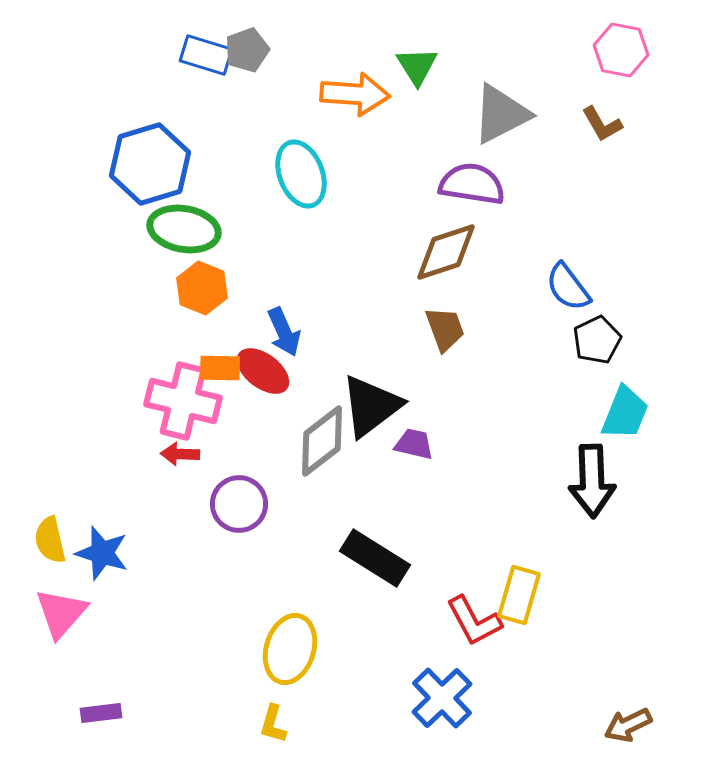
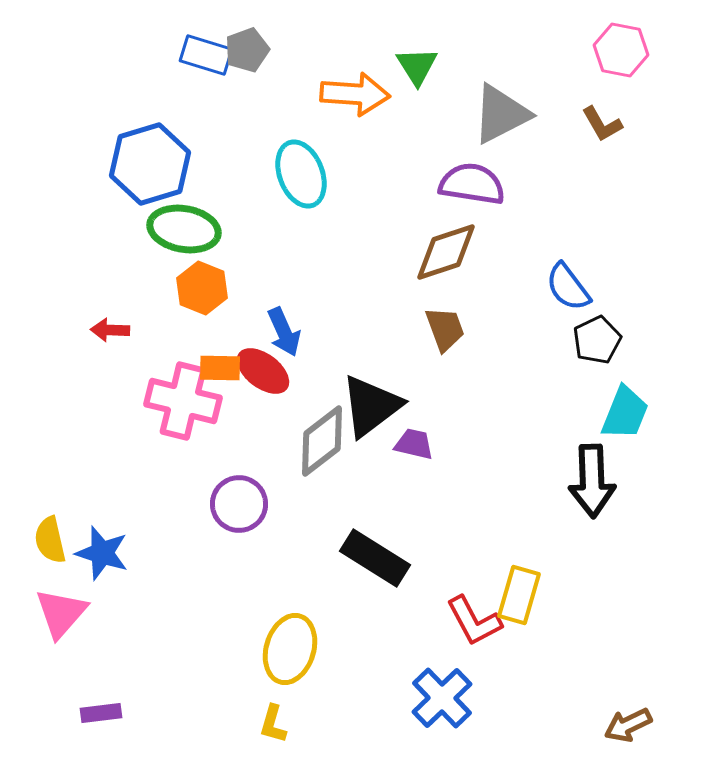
red arrow: moved 70 px left, 124 px up
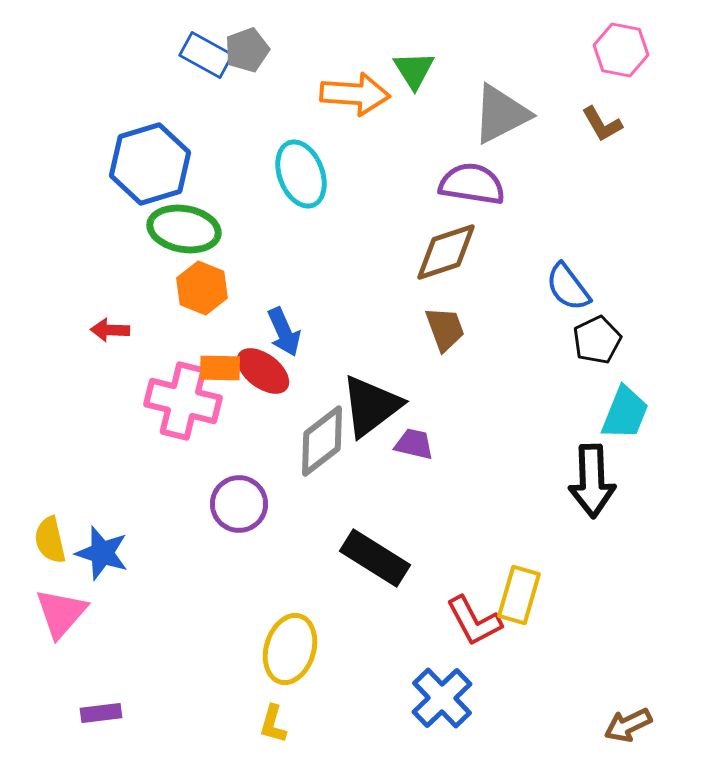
blue rectangle: rotated 12 degrees clockwise
green triangle: moved 3 px left, 4 px down
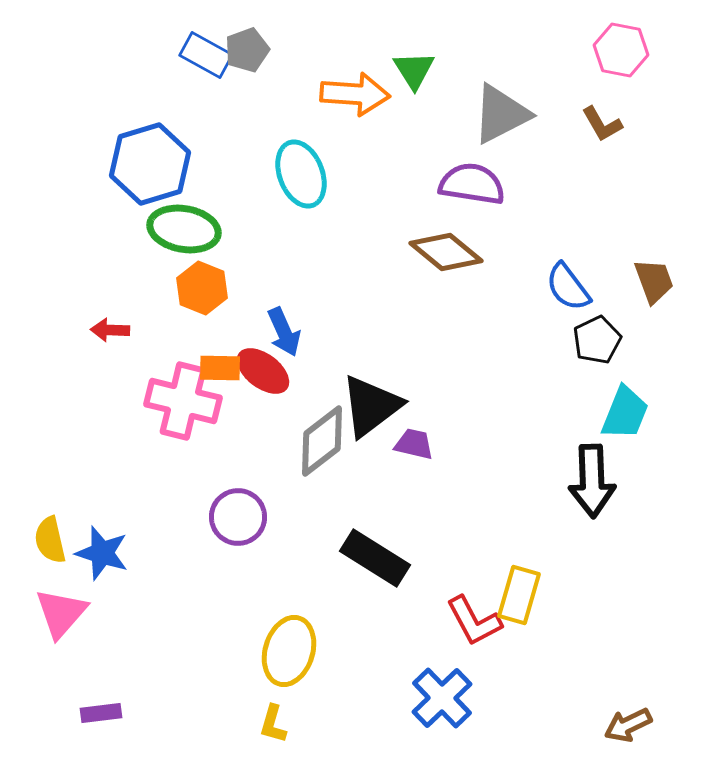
brown diamond: rotated 58 degrees clockwise
brown trapezoid: moved 209 px right, 48 px up
purple circle: moved 1 px left, 13 px down
yellow ellipse: moved 1 px left, 2 px down
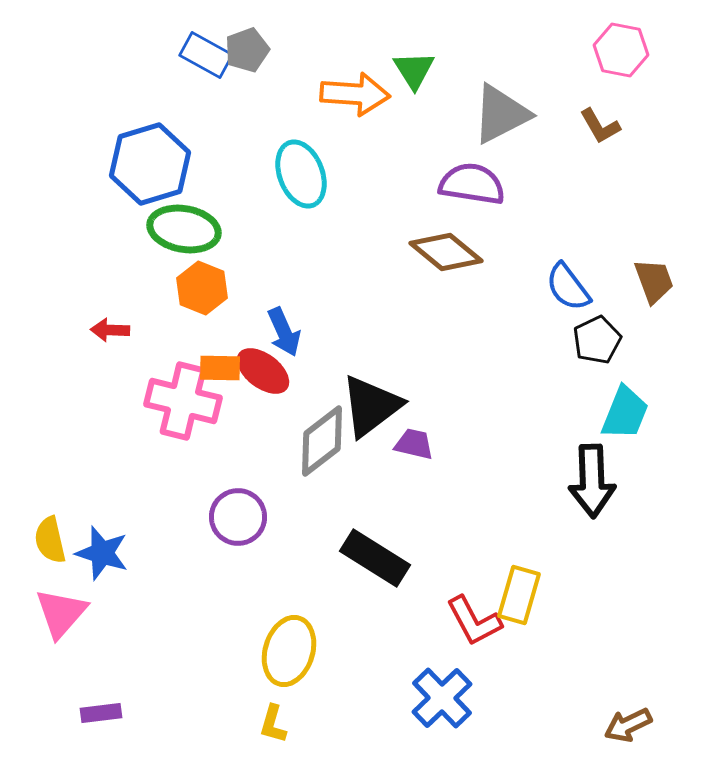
brown L-shape: moved 2 px left, 2 px down
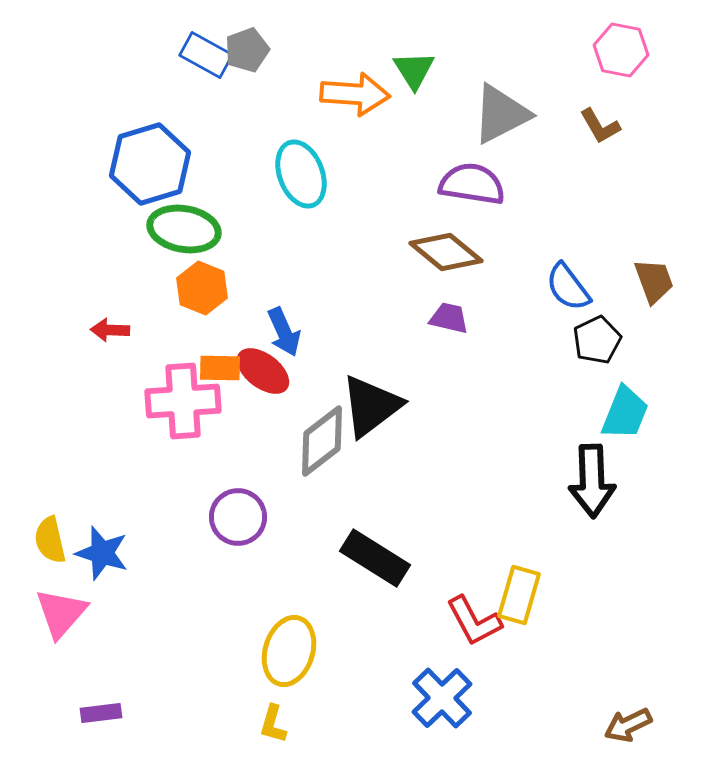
pink cross: rotated 18 degrees counterclockwise
purple trapezoid: moved 35 px right, 126 px up
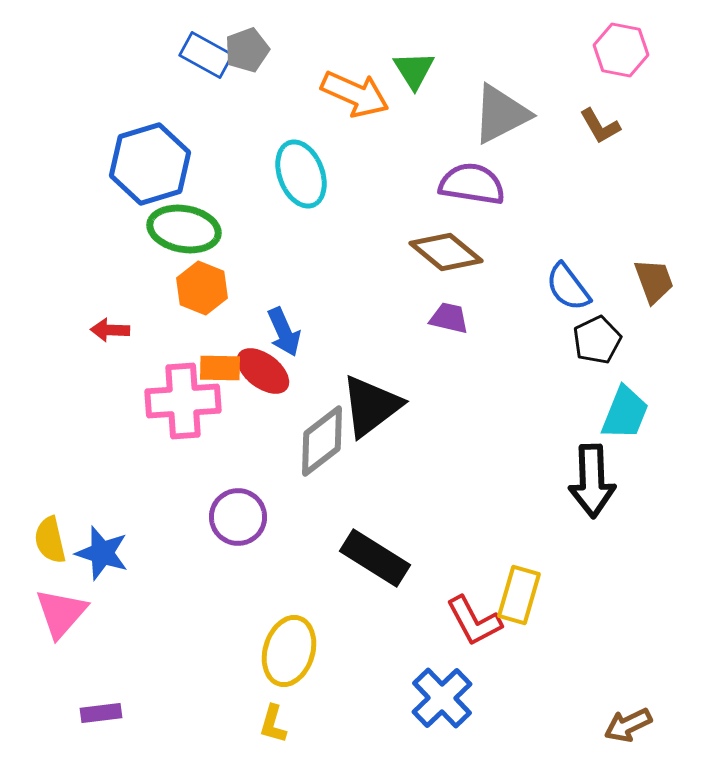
orange arrow: rotated 20 degrees clockwise
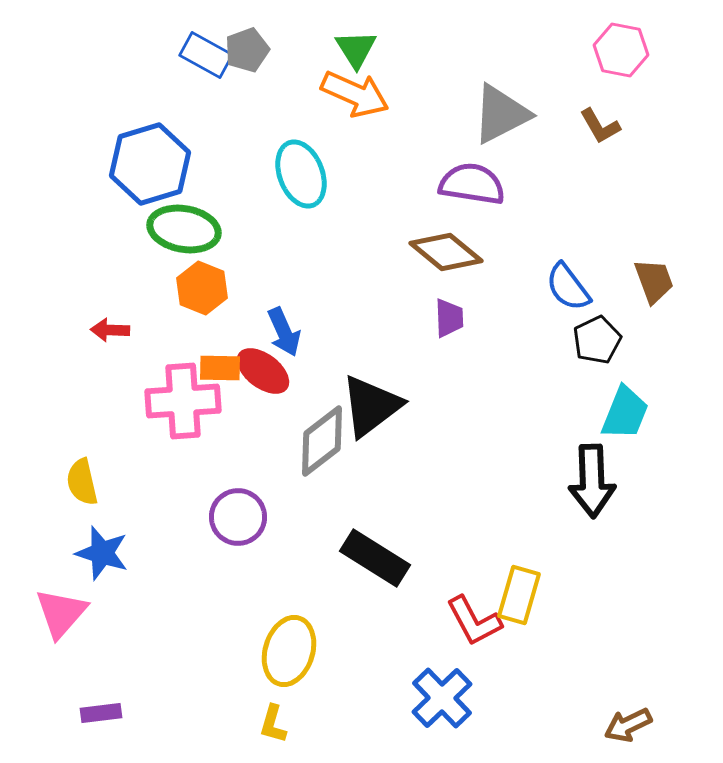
green triangle: moved 58 px left, 21 px up
purple trapezoid: rotated 75 degrees clockwise
yellow semicircle: moved 32 px right, 58 px up
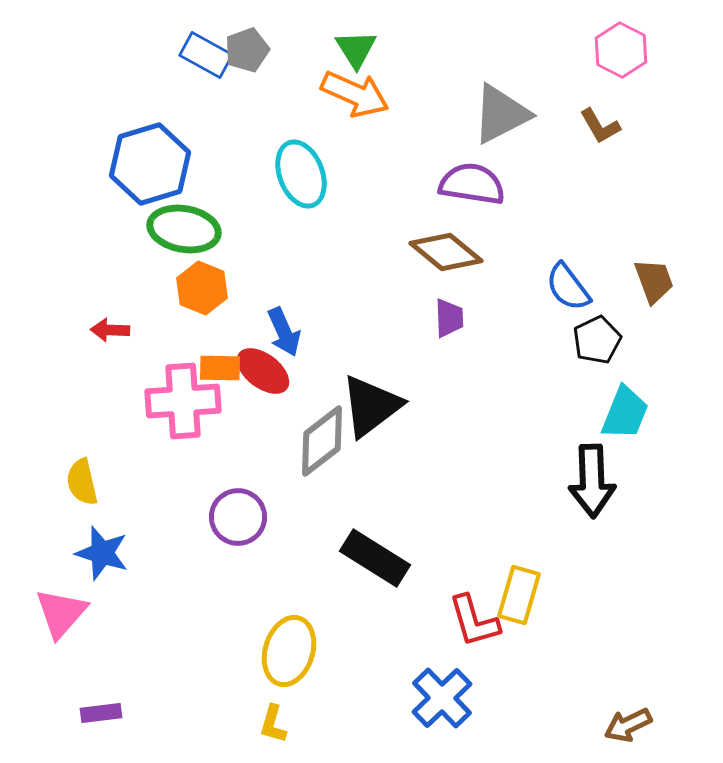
pink hexagon: rotated 16 degrees clockwise
red L-shape: rotated 12 degrees clockwise
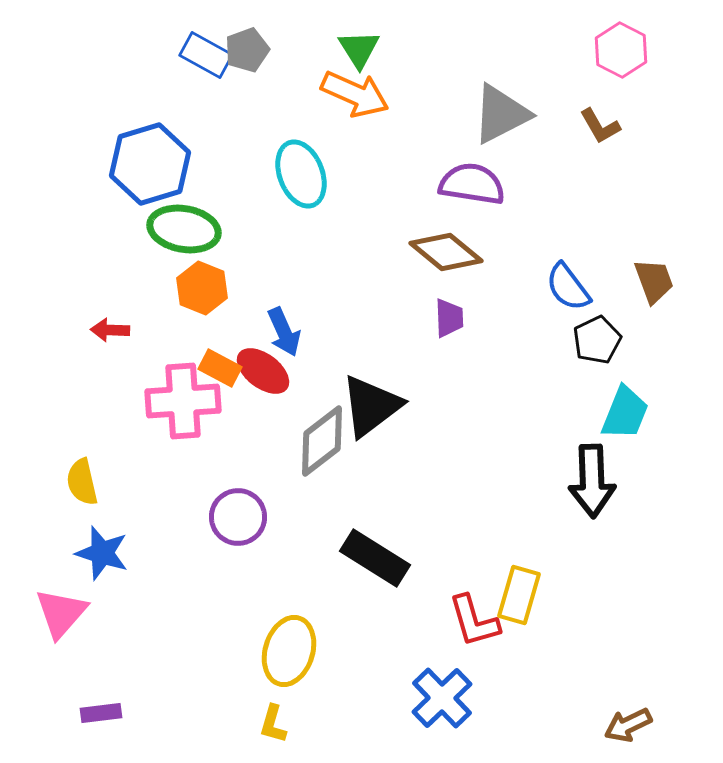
green triangle: moved 3 px right
orange rectangle: rotated 27 degrees clockwise
